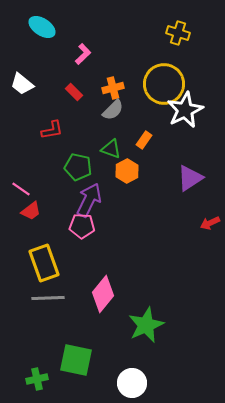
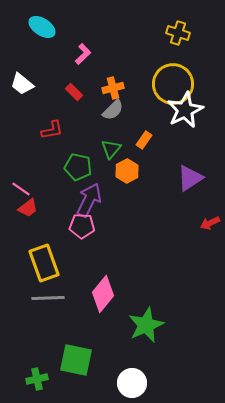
yellow circle: moved 9 px right
green triangle: rotated 50 degrees clockwise
red trapezoid: moved 3 px left, 3 px up
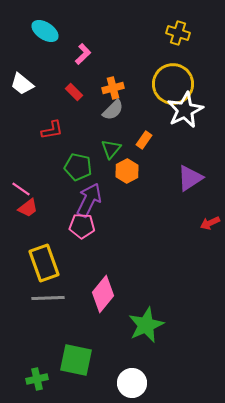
cyan ellipse: moved 3 px right, 4 px down
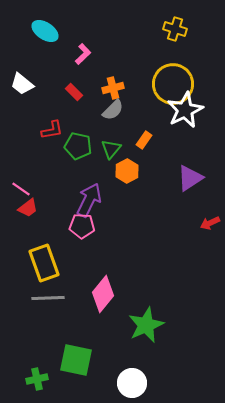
yellow cross: moved 3 px left, 4 px up
green pentagon: moved 21 px up
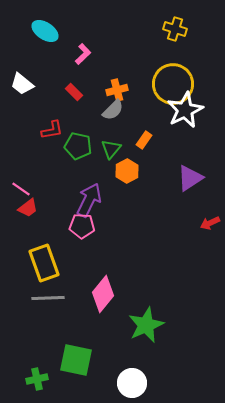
orange cross: moved 4 px right, 2 px down
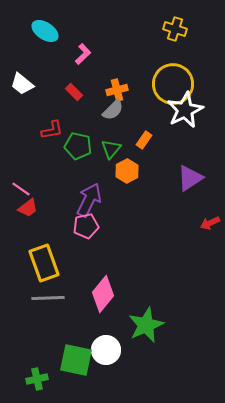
pink pentagon: moved 4 px right; rotated 15 degrees counterclockwise
white circle: moved 26 px left, 33 px up
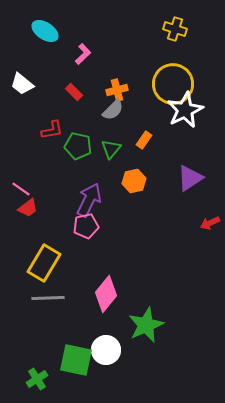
orange hexagon: moved 7 px right, 10 px down; rotated 15 degrees clockwise
yellow rectangle: rotated 51 degrees clockwise
pink diamond: moved 3 px right
green cross: rotated 20 degrees counterclockwise
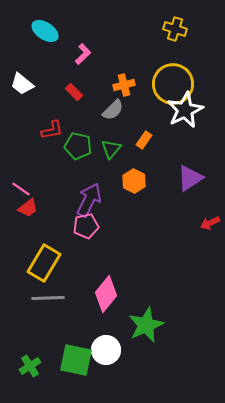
orange cross: moved 7 px right, 5 px up
orange hexagon: rotated 20 degrees counterclockwise
green cross: moved 7 px left, 13 px up
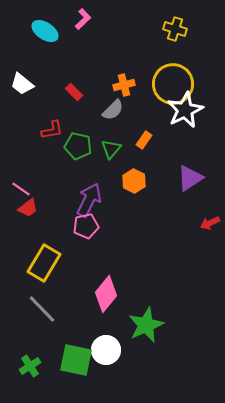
pink L-shape: moved 35 px up
gray line: moved 6 px left, 11 px down; rotated 48 degrees clockwise
